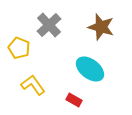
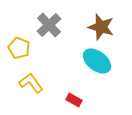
cyan ellipse: moved 7 px right, 8 px up
yellow L-shape: moved 2 px left, 2 px up
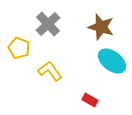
gray cross: moved 1 px left, 1 px up
cyan ellipse: moved 15 px right
yellow L-shape: moved 19 px right, 12 px up
red rectangle: moved 16 px right
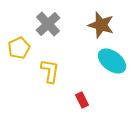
brown star: moved 2 px up
yellow pentagon: rotated 25 degrees clockwise
yellow L-shape: rotated 45 degrees clockwise
red rectangle: moved 8 px left; rotated 35 degrees clockwise
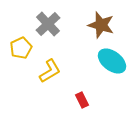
yellow pentagon: moved 2 px right
yellow L-shape: rotated 50 degrees clockwise
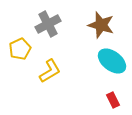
gray cross: rotated 15 degrees clockwise
yellow pentagon: moved 1 px left, 1 px down
red rectangle: moved 31 px right
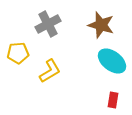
yellow pentagon: moved 2 px left, 4 px down; rotated 20 degrees clockwise
red rectangle: rotated 35 degrees clockwise
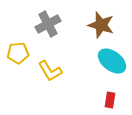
yellow L-shape: rotated 90 degrees clockwise
red rectangle: moved 3 px left
